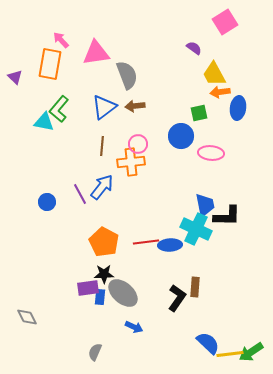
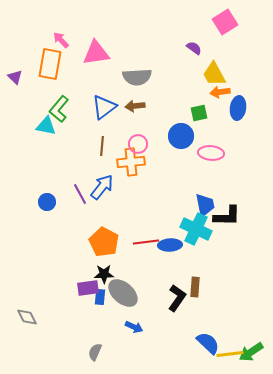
gray semicircle at (127, 75): moved 10 px right, 2 px down; rotated 108 degrees clockwise
cyan triangle at (44, 122): moved 2 px right, 4 px down
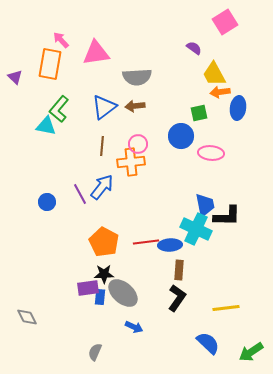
brown rectangle at (195, 287): moved 16 px left, 17 px up
yellow line at (230, 354): moved 4 px left, 46 px up
